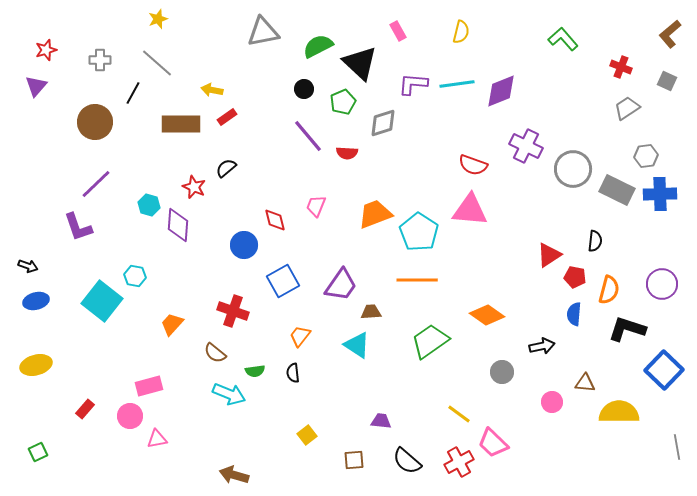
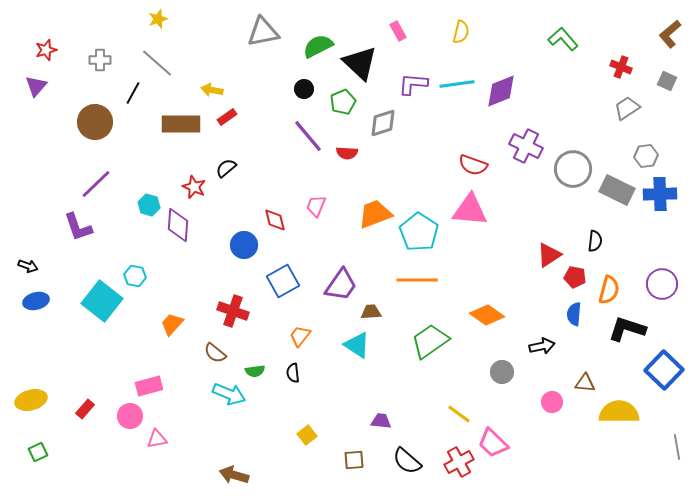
yellow ellipse at (36, 365): moved 5 px left, 35 px down
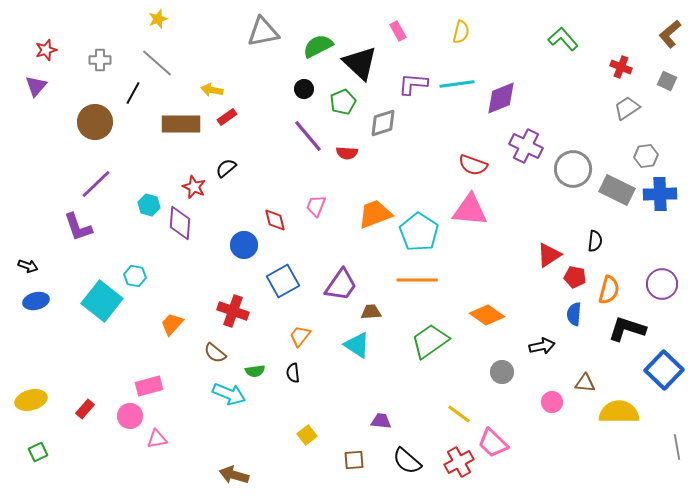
purple diamond at (501, 91): moved 7 px down
purple diamond at (178, 225): moved 2 px right, 2 px up
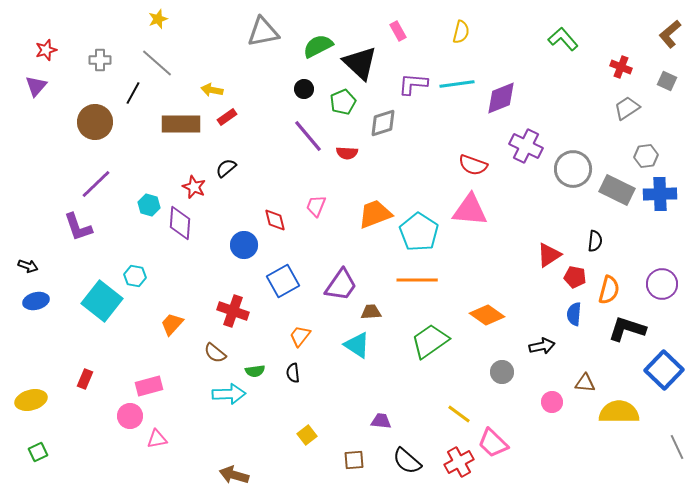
cyan arrow at (229, 394): rotated 24 degrees counterclockwise
red rectangle at (85, 409): moved 30 px up; rotated 18 degrees counterclockwise
gray line at (677, 447): rotated 15 degrees counterclockwise
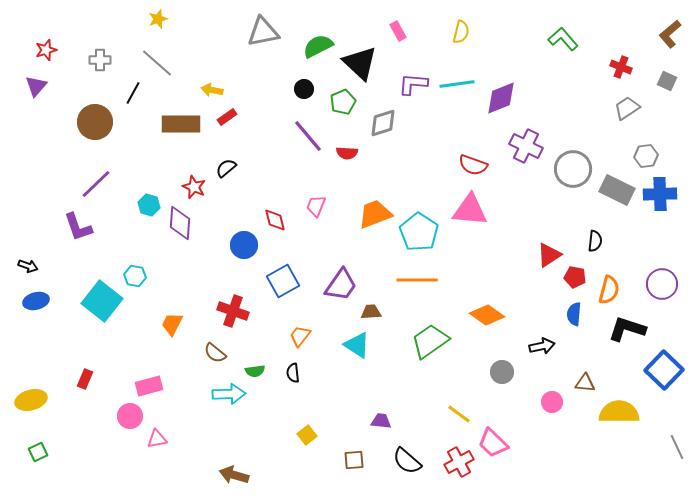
orange trapezoid at (172, 324): rotated 15 degrees counterclockwise
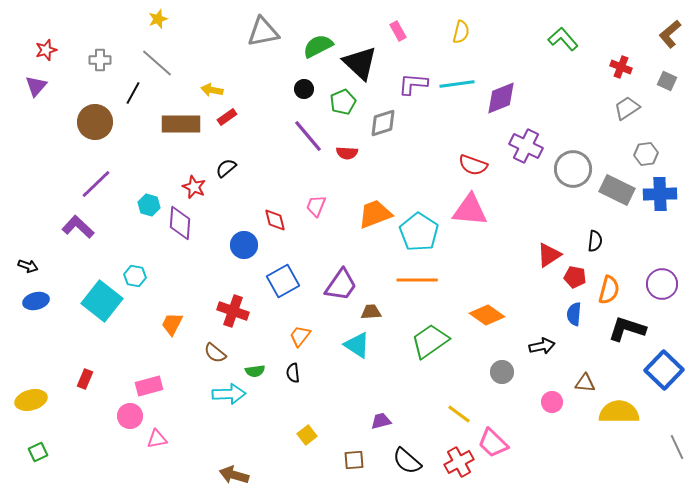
gray hexagon at (646, 156): moved 2 px up
purple L-shape at (78, 227): rotated 152 degrees clockwise
purple trapezoid at (381, 421): rotated 20 degrees counterclockwise
